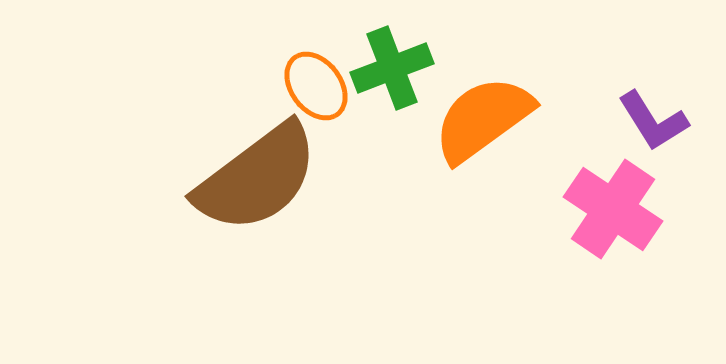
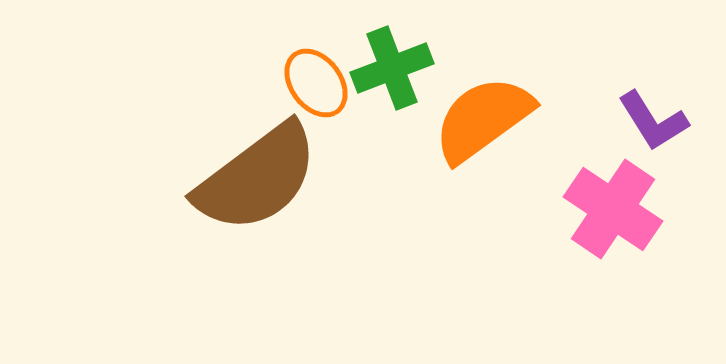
orange ellipse: moved 3 px up
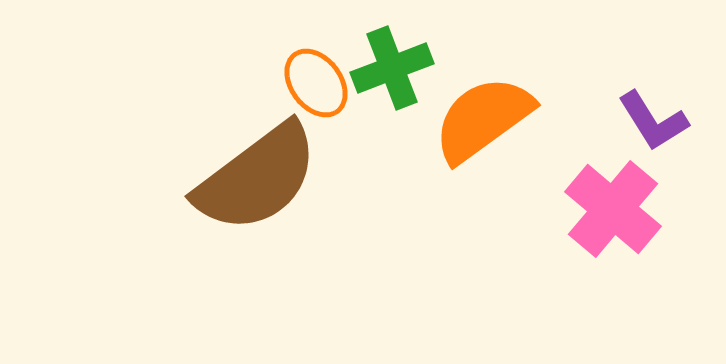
pink cross: rotated 6 degrees clockwise
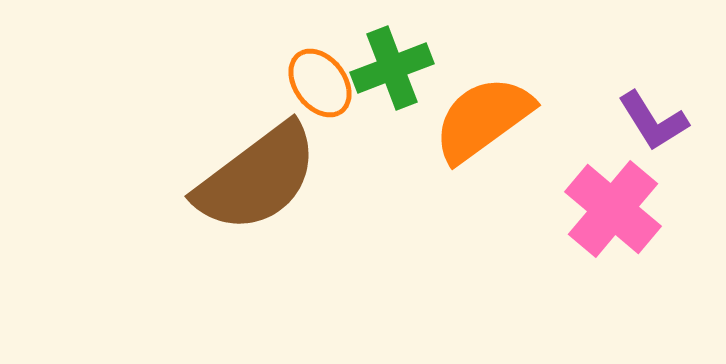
orange ellipse: moved 4 px right
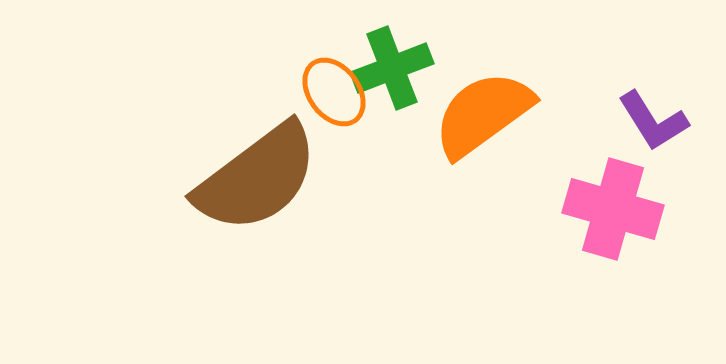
orange ellipse: moved 14 px right, 9 px down
orange semicircle: moved 5 px up
pink cross: rotated 24 degrees counterclockwise
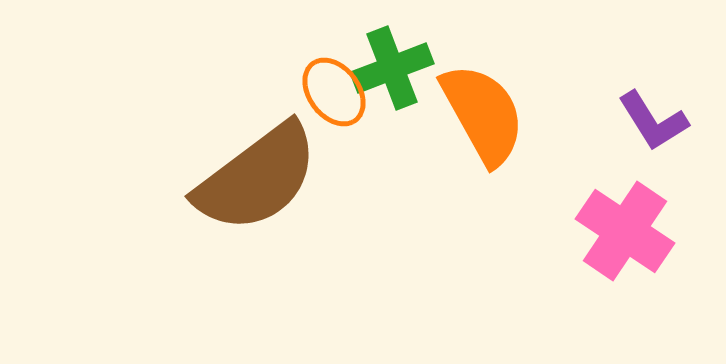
orange semicircle: rotated 97 degrees clockwise
pink cross: moved 12 px right, 22 px down; rotated 18 degrees clockwise
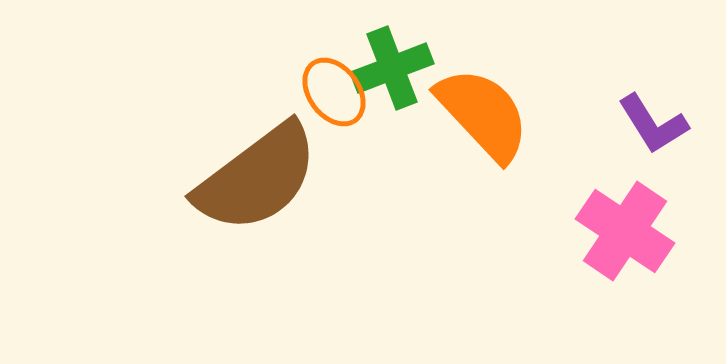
orange semicircle: rotated 14 degrees counterclockwise
purple L-shape: moved 3 px down
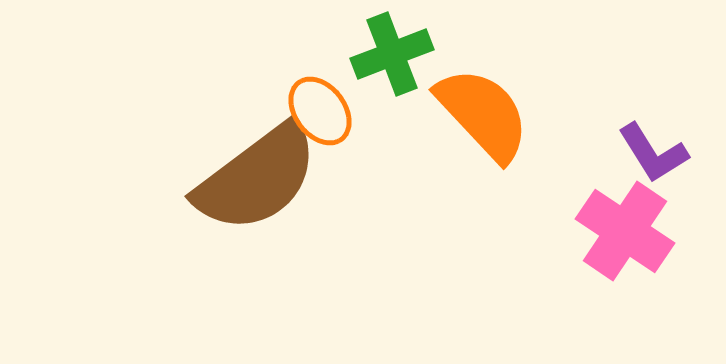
green cross: moved 14 px up
orange ellipse: moved 14 px left, 19 px down
purple L-shape: moved 29 px down
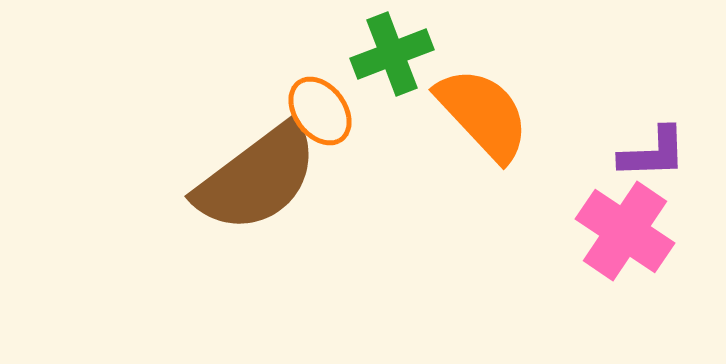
purple L-shape: rotated 60 degrees counterclockwise
